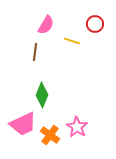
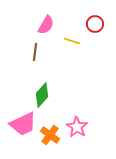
green diamond: rotated 20 degrees clockwise
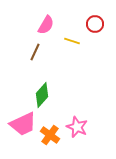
brown line: rotated 18 degrees clockwise
pink star: rotated 10 degrees counterclockwise
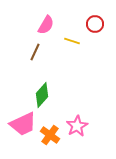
pink star: moved 1 px up; rotated 20 degrees clockwise
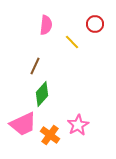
pink semicircle: rotated 24 degrees counterclockwise
yellow line: moved 1 px down; rotated 28 degrees clockwise
brown line: moved 14 px down
green diamond: moved 1 px up
pink star: moved 1 px right, 1 px up
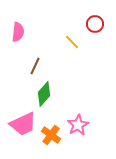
pink semicircle: moved 28 px left, 7 px down
green diamond: moved 2 px right
orange cross: moved 1 px right
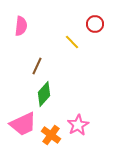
pink semicircle: moved 3 px right, 6 px up
brown line: moved 2 px right
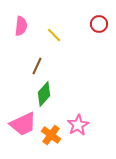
red circle: moved 4 px right
yellow line: moved 18 px left, 7 px up
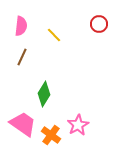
brown line: moved 15 px left, 9 px up
green diamond: rotated 10 degrees counterclockwise
pink trapezoid: rotated 120 degrees counterclockwise
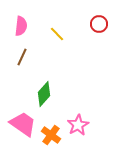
yellow line: moved 3 px right, 1 px up
green diamond: rotated 10 degrees clockwise
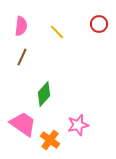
yellow line: moved 2 px up
pink star: rotated 15 degrees clockwise
orange cross: moved 1 px left, 5 px down
